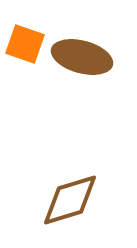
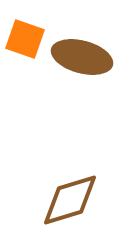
orange square: moved 5 px up
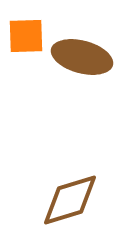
orange square: moved 1 px right, 3 px up; rotated 21 degrees counterclockwise
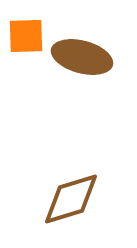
brown diamond: moved 1 px right, 1 px up
